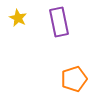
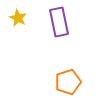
orange pentagon: moved 6 px left, 3 px down
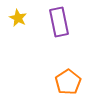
orange pentagon: rotated 15 degrees counterclockwise
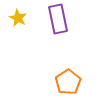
purple rectangle: moved 1 px left, 3 px up
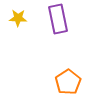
yellow star: rotated 24 degrees counterclockwise
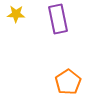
yellow star: moved 2 px left, 4 px up
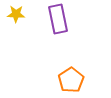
orange pentagon: moved 3 px right, 2 px up
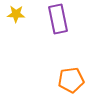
orange pentagon: rotated 25 degrees clockwise
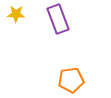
purple rectangle: rotated 8 degrees counterclockwise
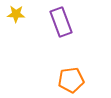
purple rectangle: moved 3 px right, 3 px down
